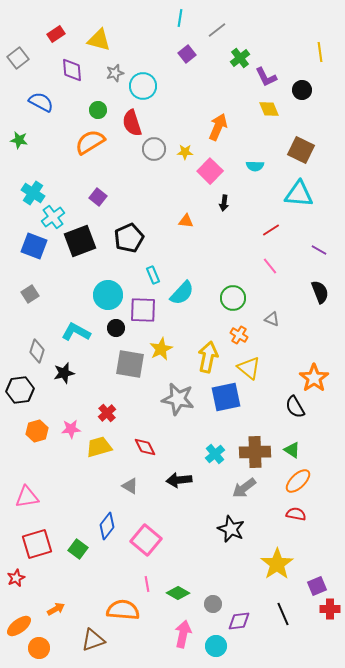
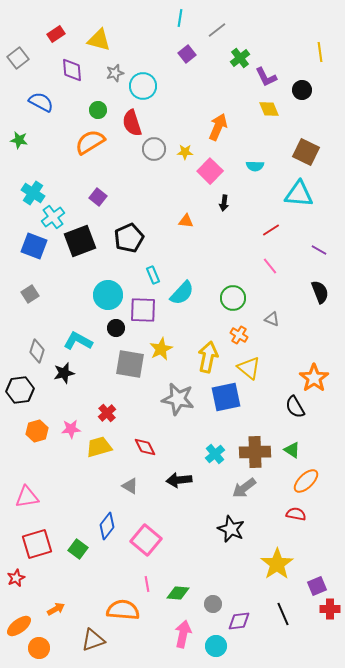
brown square at (301, 150): moved 5 px right, 2 px down
cyan L-shape at (76, 332): moved 2 px right, 9 px down
orange ellipse at (298, 481): moved 8 px right
green diamond at (178, 593): rotated 25 degrees counterclockwise
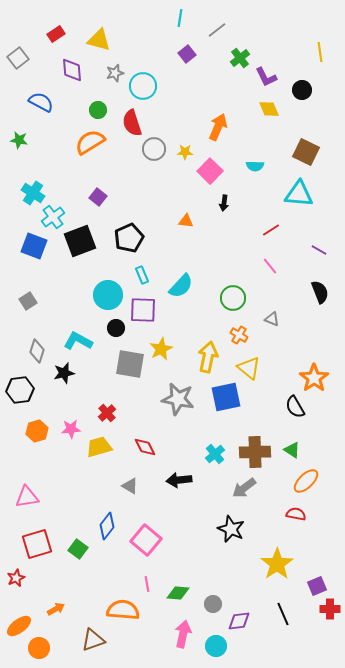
cyan rectangle at (153, 275): moved 11 px left
cyan semicircle at (182, 293): moved 1 px left, 7 px up
gray square at (30, 294): moved 2 px left, 7 px down
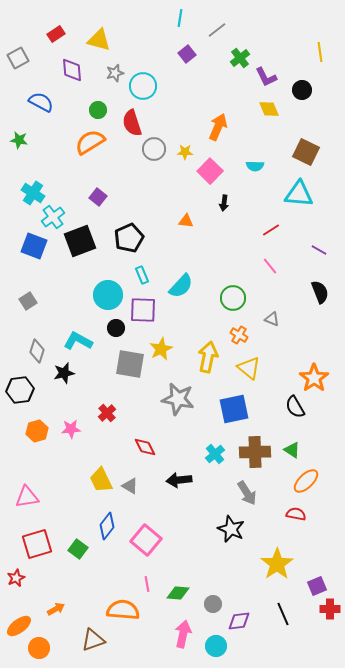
gray square at (18, 58): rotated 10 degrees clockwise
blue square at (226, 397): moved 8 px right, 12 px down
yellow trapezoid at (99, 447): moved 2 px right, 33 px down; rotated 100 degrees counterclockwise
gray arrow at (244, 488): moved 3 px right, 5 px down; rotated 85 degrees counterclockwise
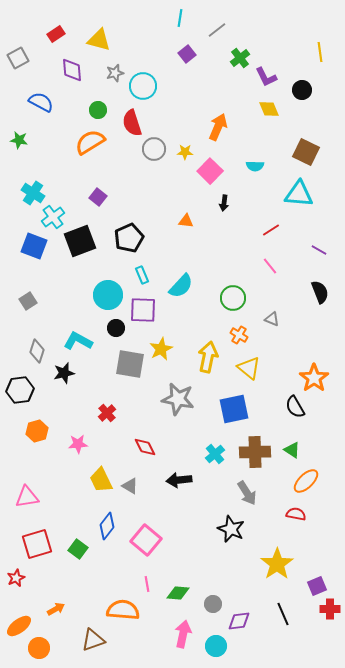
pink star at (71, 429): moved 7 px right, 15 px down
